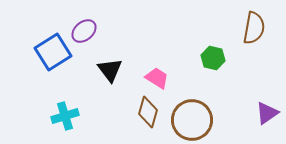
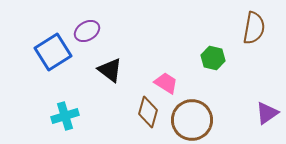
purple ellipse: moved 3 px right; rotated 10 degrees clockwise
black triangle: rotated 16 degrees counterclockwise
pink trapezoid: moved 9 px right, 5 px down
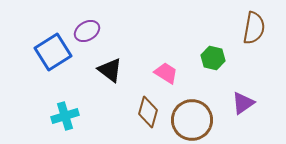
pink trapezoid: moved 10 px up
purple triangle: moved 24 px left, 10 px up
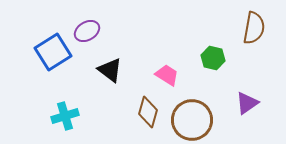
pink trapezoid: moved 1 px right, 2 px down
purple triangle: moved 4 px right
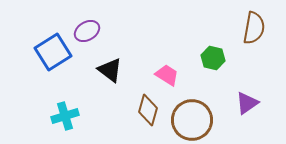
brown diamond: moved 2 px up
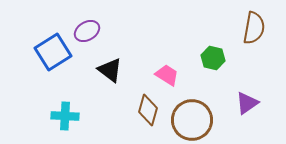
cyan cross: rotated 20 degrees clockwise
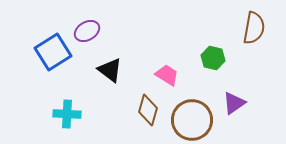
purple triangle: moved 13 px left
cyan cross: moved 2 px right, 2 px up
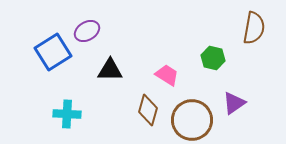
black triangle: rotated 36 degrees counterclockwise
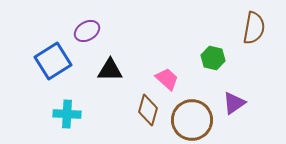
blue square: moved 9 px down
pink trapezoid: moved 4 px down; rotated 10 degrees clockwise
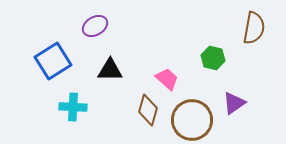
purple ellipse: moved 8 px right, 5 px up
cyan cross: moved 6 px right, 7 px up
